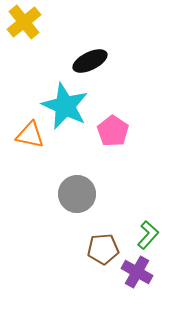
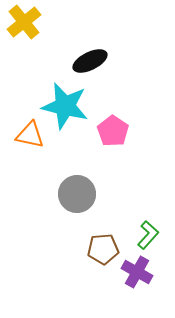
cyan star: rotated 12 degrees counterclockwise
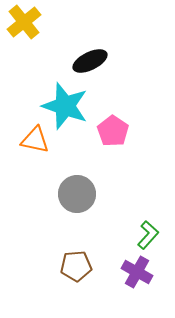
cyan star: rotated 6 degrees clockwise
orange triangle: moved 5 px right, 5 px down
brown pentagon: moved 27 px left, 17 px down
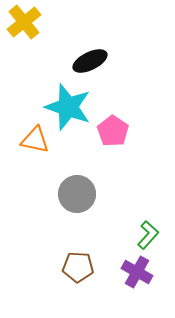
cyan star: moved 3 px right, 1 px down
brown pentagon: moved 2 px right, 1 px down; rotated 8 degrees clockwise
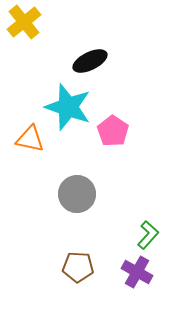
orange triangle: moved 5 px left, 1 px up
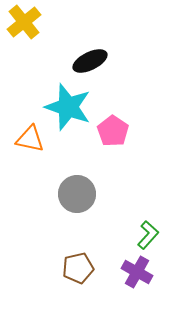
brown pentagon: moved 1 px down; rotated 16 degrees counterclockwise
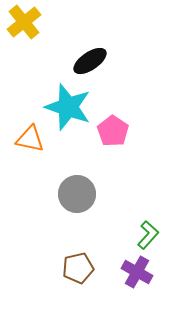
black ellipse: rotated 8 degrees counterclockwise
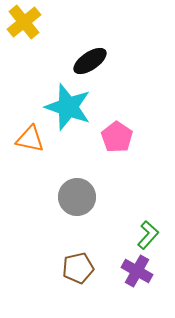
pink pentagon: moved 4 px right, 6 px down
gray circle: moved 3 px down
purple cross: moved 1 px up
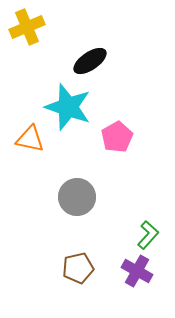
yellow cross: moved 3 px right, 5 px down; rotated 16 degrees clockwise
pink pentagon: rotated 8 degrees clockwise
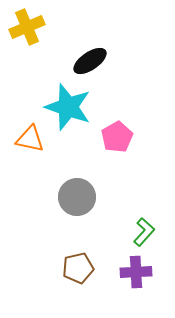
green L-shape: moved 4 px left, 3 px up
purple cross: moved 1 px left, 1 px down; rotated 32 degrees counterclockwise
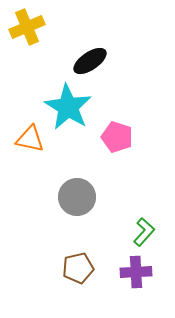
cyan star: rotated 12 degrees clockwise
pink pentagon: rotated 24 degrees counterclockwise
